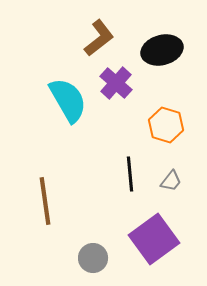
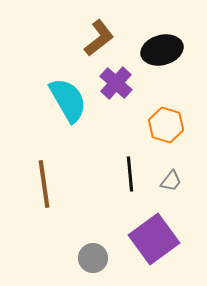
brown line: moved 1 px left, 17 px up
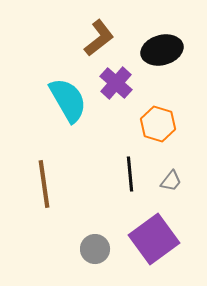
orange hexagon: moved 8 px left, 1 px up
gray circle: moved 2 px right, 9 px up
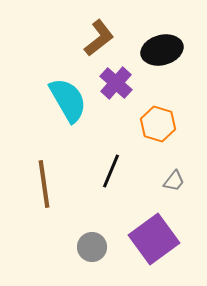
black line: moved 19 px left, 3 px up; rotated 28 degrees clockwise
gray trapezoid: moved 3 px right
gray circle: moved 3 px left, 2 px up
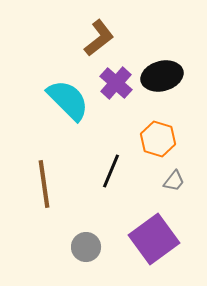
black ellipse: moved 26 px down
cyan semicircle: rotated 15 degrees counterclockwise
orange hexagon: moved 15 px down
gray circle: moved 6 px left
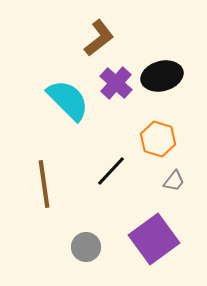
black line: rotated 20 degrees clockwise
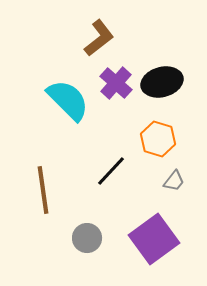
black ellipse: moved 6 px down
brown line: moved 1 px left, 6 px down
gray circle: moved 1 px right, 9 px up
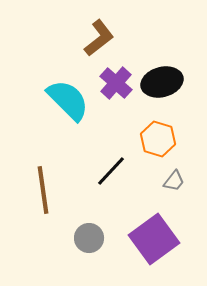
gray circle: moved 2 px right
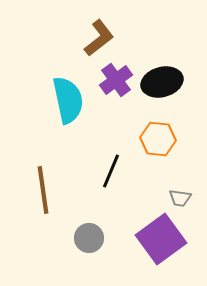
purple cross: moved 3 px up; rotated 12 degrees clockwise
cyan semicircle: rotated 33 degrees clockwise
orange hexagon: rotated 12 degrees counterclockwise
black line: rotated 20 degrees counterclockwise
gray trapezoid: moved 6 px right, 17 px down; rotated 60 degrees clockwise
purple square: moved 7 px right
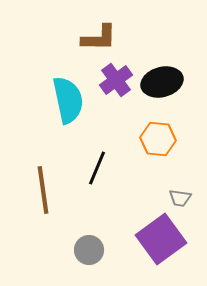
brown L-shape: rotated 39 degrees clockwise
black line: moved 14 px left, 3 px up
gray circle: moved 12 px down
